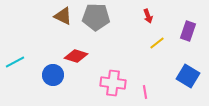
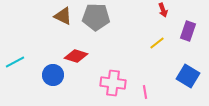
red arrow: moved 15 px right, 6 px up
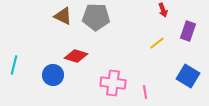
cyan line: moved 1 px left, 3 px down; rotated 48 degrees counterclockwise
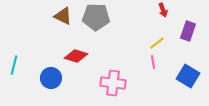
blue circle: moved 2 px left, 3 px down
pink line: moved 8 px right, 30 px up
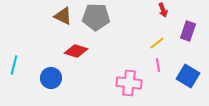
red diamond: moved 5 px up
pink line: moved 5 px right, 3 px down
pink cross: moved 16 px right
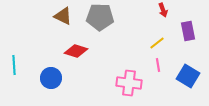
gray pentagon: moved 4 px right
purple rectangle: rotated 30 degrees counterclockwise
cyan line: rotated 18 degrees counterclockwise
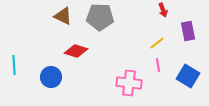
blue circle: moved 1 px up
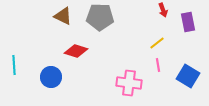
purple rectangle: moved 9 px up
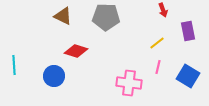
gray pentagon: moved 6 px right
purple rectangle: moved 9 px down
pink line: moved 2 px down; rotated 24 degrees clockwise
blue circle: moved 3 px right, 1 px up
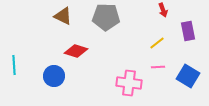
pink line: rotated 72 degrees clockwise
